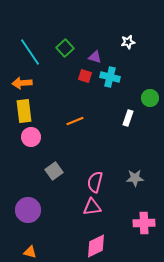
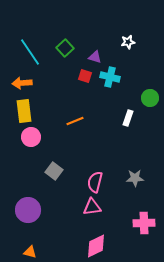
gray square: rotated 18 degrees counterclockwise
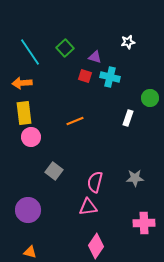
yellow rectangle: moved 2 px down
pink triangle: moved 4 px left
pink diamond: rotated 30 degrees counterclockwise
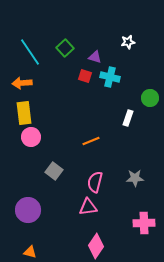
orange line: moved 16 px right, 20 px down
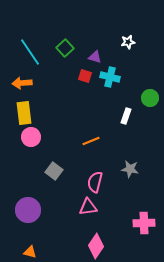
white rectangle: moved 2 px left, 2 px up
gray star: moved 5 px left, 9 px up; rotated 12 degrees clockwise
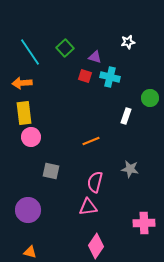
gray square: moved 3 px left; rotated 24 degrees counterclockwise
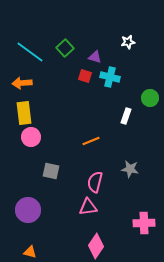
cyan line: rotated 20 degrees counterclockwise
